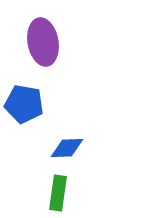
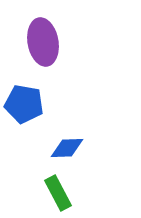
green rectangle: rotated 36 degrees counterclockwise
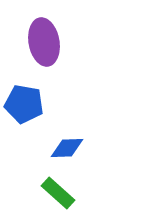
purple ellipse: moved 1 px right
green rectangle: rotated 20 degrees counterclockwise
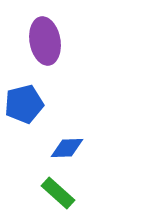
purple ellipse: moved 1 px right, 1 px up
blue pentagon: rotated 24 degrees counterclockwise
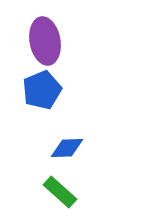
blue pentagon: moved 18 px right, 14 px up; rotated 9 degrees counterclockwise
green rectangle: moved 2 px right, 1 px up
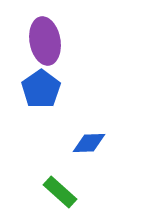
blue pentagon: moved 1 px left, 1 px up; rotated 12 degrees counterclockwise
blue diamond: moved 22 px right, 5 px up
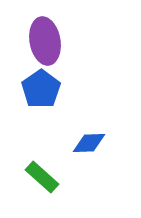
green rectangle: moved 18 px left, 15 px up
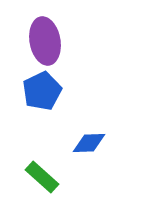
blue pentagon: moved 1 px right, 2 px down; rotated 9 degrees clockwise
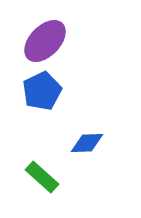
purple ellipse: rotated 54 degrees clockwise
blue diamond: moved 2 px left
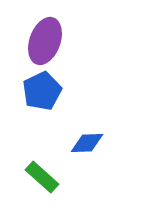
purple ellipse: rotated 24 degrees counterclockwise
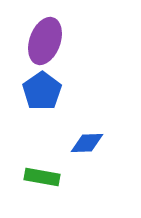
blue pentagon: rotated 9 degrees counterclockwise
green rectangle: rotated 32 degrees counterclockwise
